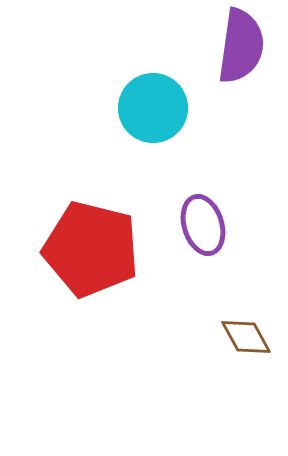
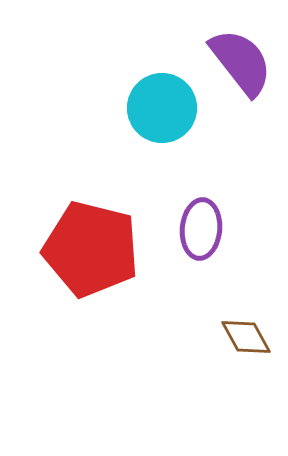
purple semicircle: moved 16 px down; rotated 46 degrees counterclockwise
cyan circle: moved 9 px right
purple ellipse: moved 2 px left, 4 px down; rotated 22 degrees clockwise
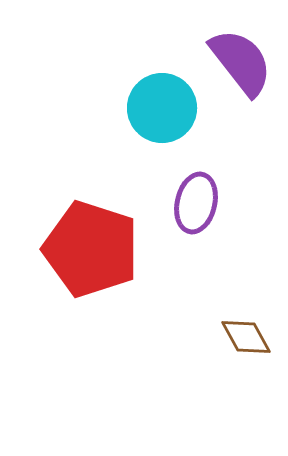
purple ellipse: moved 5 px left, 26 px up; rotated 8 degrees clockwise
red pentagon: rotated 4 degrees clockwise
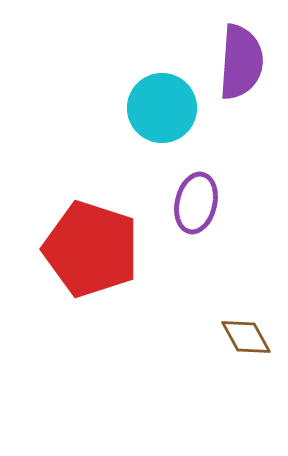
purple semicircle: rotated 42 degrees clockwise
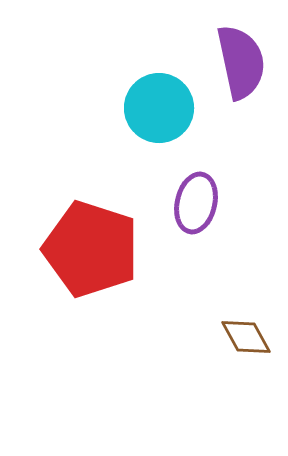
purple semicircle: rotated 16 degrees counterclockwise
cyan circle: moved 3 px left
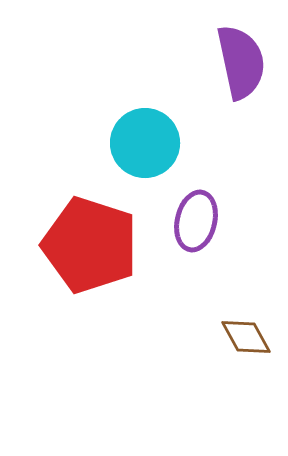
cyan circle: moved 14 px left, 35 px down
purple ellipse: moved 18 px down
red pentagon: moved 1 px left, 4 px up
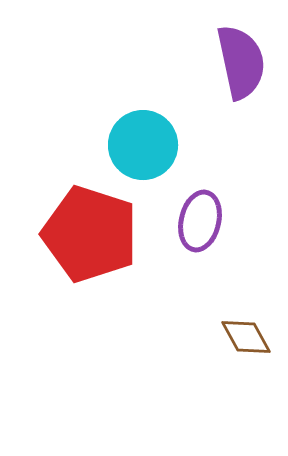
cyan circle: moved 2 px left, 2 px down
purple ellipse: moved 4 px right
red pentagon: moved 11 px up
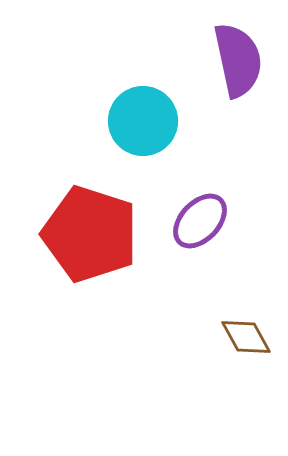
purple semicircle: moved 3 px left, 2 px up
cyan circle: moved 24 px up
purple ellipse: rotated 30 degrees clockwise
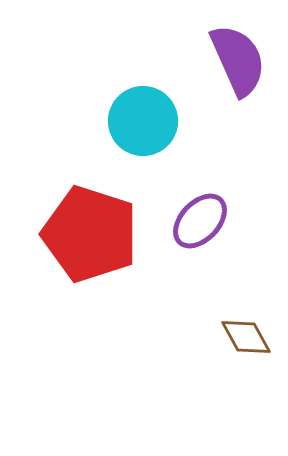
purple semicircle: rotated 12 degrees counterclockwise
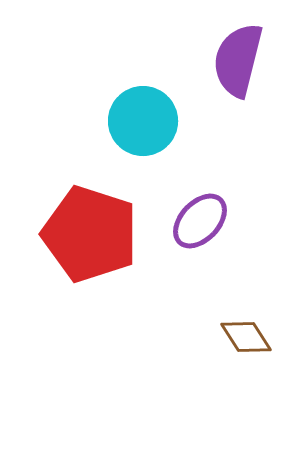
purple semicircle: rotated 142 degrees counterclockwise
brown diamond: rotated 4 degrees counterclockwise
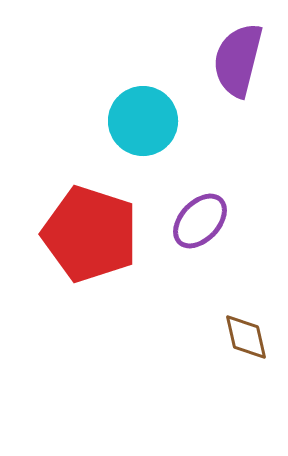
brown diamond: rotated 20 degrees clockwise
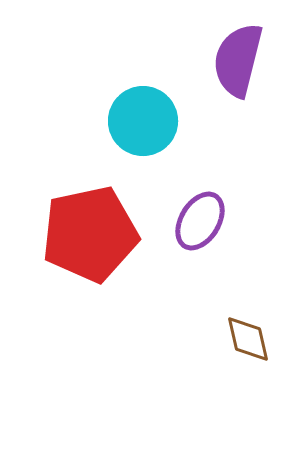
purple ellipse: rotated 12 degrees counterclockwise
red pentagon: rotated 30 degrees counterclockwise
brown diamond: moved 2 px right, 2 px down
